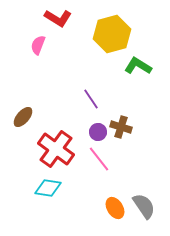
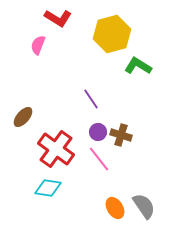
brown cross: moved 8 px down
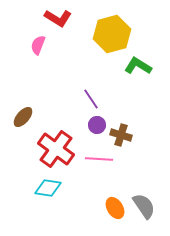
purple circle: moved 1 px left, 7 px up
pink line: rotated 48 degrees counterclockwise
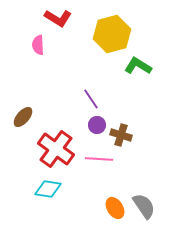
pink semicircle: rotated 24 degrees counterclockwise
cyan diamond: moved 1 px down
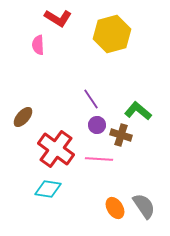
green L-shape: moved 45 px down; rotated 8 degrees clockwise
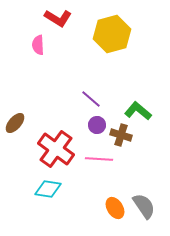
purple line: rotated 15 degrees counterclockwise
brown ellipse: moved 8 px left, 6 px down
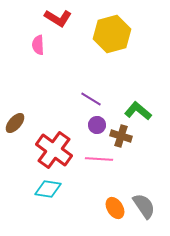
purple line: rotated 10 degrees counterclockwise
brown cross: moved 1 px down
red cross: moved 2 px left, 1 px down
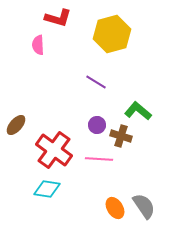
red L-shape: rotated 16 degrees counterclockwise
purple line: moved 5 px right, 17 px up
brown ellipse: moved 1 px right, 2 px down
cyan diamond: moved 1 px left
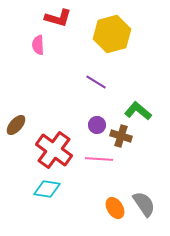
gray semicircle: moved 2 px up
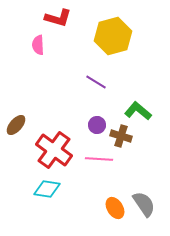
yellow hexagon: moved 1 px right, 2 px down
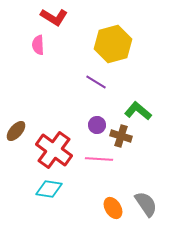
red L-shape: moved 4 px left, 1 px up; rotated 16 degrees clockwise
yellow hexagon: moved 8 px down
brown ellipse: moved 6 px down
cyan diamond: moved 2 px right
gray semicircle: moved 2 px right
orange ellipse: moved 2 px left
